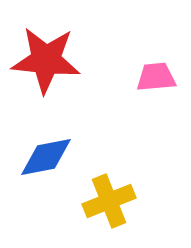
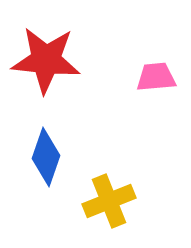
blue diamond: rotated 60 degrees counterclockwise
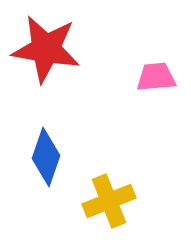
red star: moved 11 px up; rotated 4 degrees clockwise
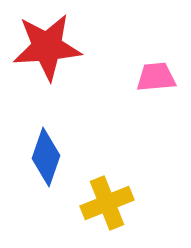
red star: moved 1 px right, 2 px up; rotated 14 degrees counterclockwise
yellow cross: moved 2 px left, 2 px down
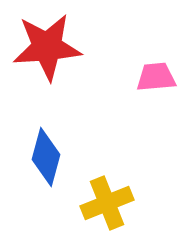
blue diamond: rotated 4 degrees counterclockwise
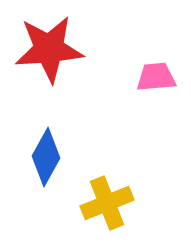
red star: moved 2 px right, 2 px down
blue diamond: rotated 14 degrees clockwise
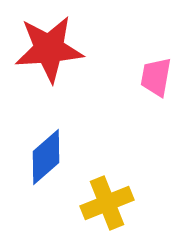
pink trapezoid: rotated 75 degrees counterclockwise
blue diamond: rotated 20 degrees clockwise
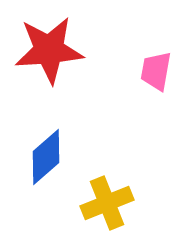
red star: moved 1 px down
pink trapezoid: moved 6 px up
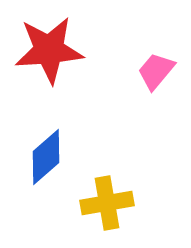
pink trapezoid: rotated 30 degrees clockwise
yellow cross: rotated 12 degrees clockwise
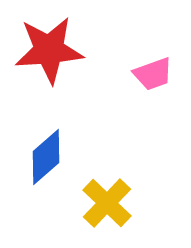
pink trapezoid: moved 3 px left, 3 px down; rotated 150 degrees counterclockwise
yellow cross: rotated 36 degrees counterclockwise
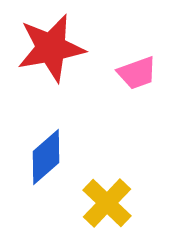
red star: moved 2 px right, 2 px up; rotated 6 degrees counterclockwise
pink trapezoid: moved 16 px left, 1 px up
